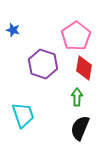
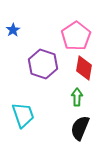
blue star: rotated 24 degrees clockwise
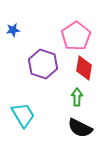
blue star: rotated 24 degrees clockwise
cyan trapezoid: rotated 12 degrees counterclockwise
black semicircle: rotated 85 degrees counterclockwise
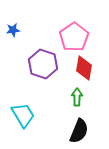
pink pentagon: moved 2 px left, 1 px down
black semicircle: moved 1 px left, 3 px down; rotated 95 degrees counterclockwise
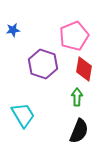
pink pentagon: moved 1 px up; rotated 12 degrees clockwise
red diamond: moved 1 px down
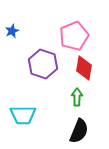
blue star: moved 1 px left, 1 px down; rotated 16 degrees counterclockwise
red diamond: moved 1 px up
cyan trapezoid: rotated 120 degrees clockwise
